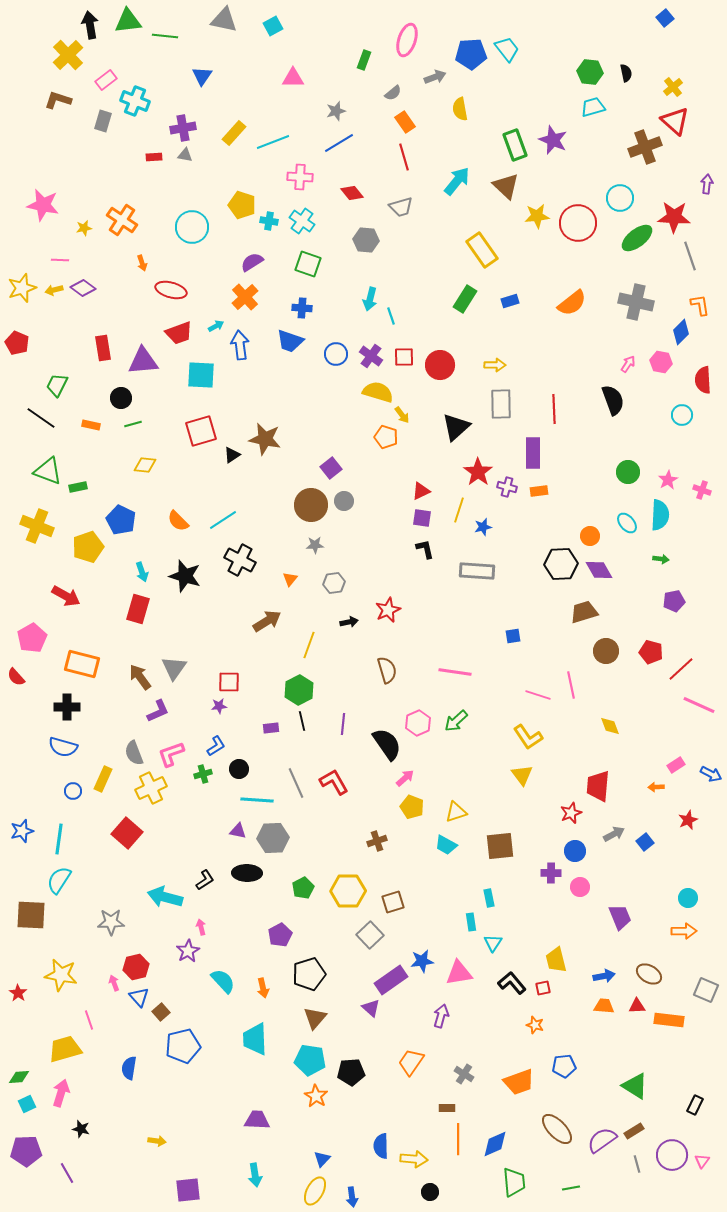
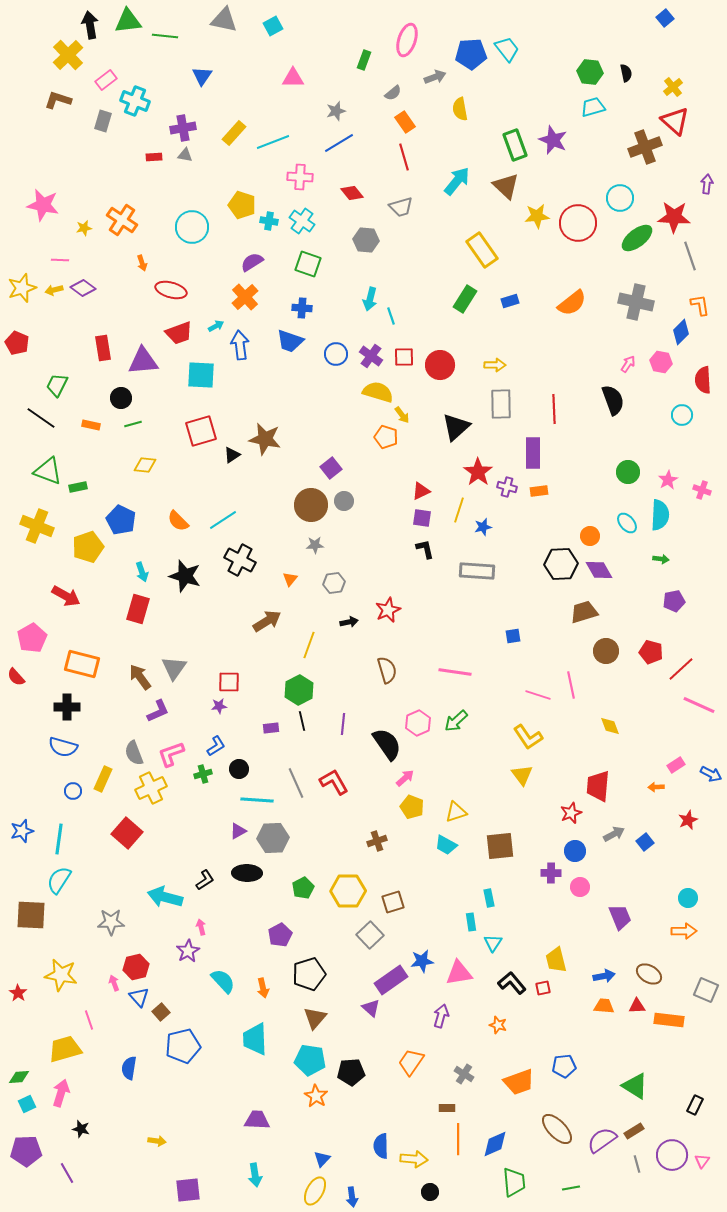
purple triangle at (238, 831): rotated 42 degrees counterclockwise
orange star at (535, 1025): moved 37 px left
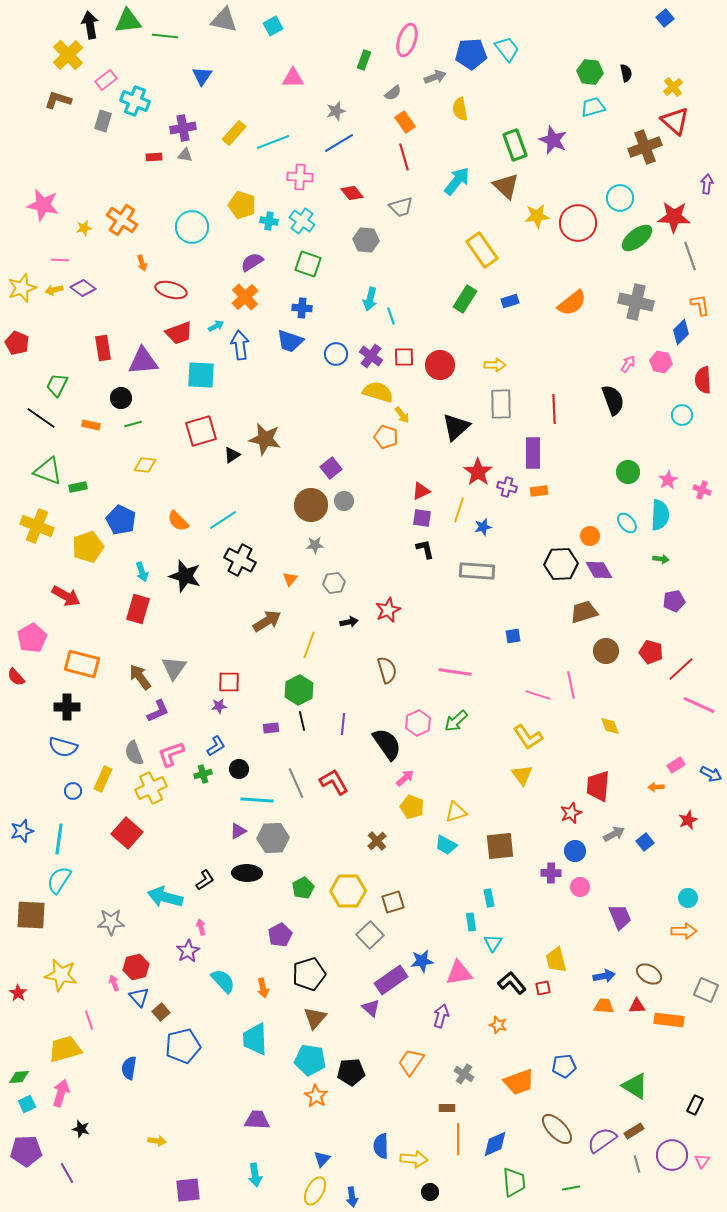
brown cross at (377, 841): rotated 24 degrees counterclockwise
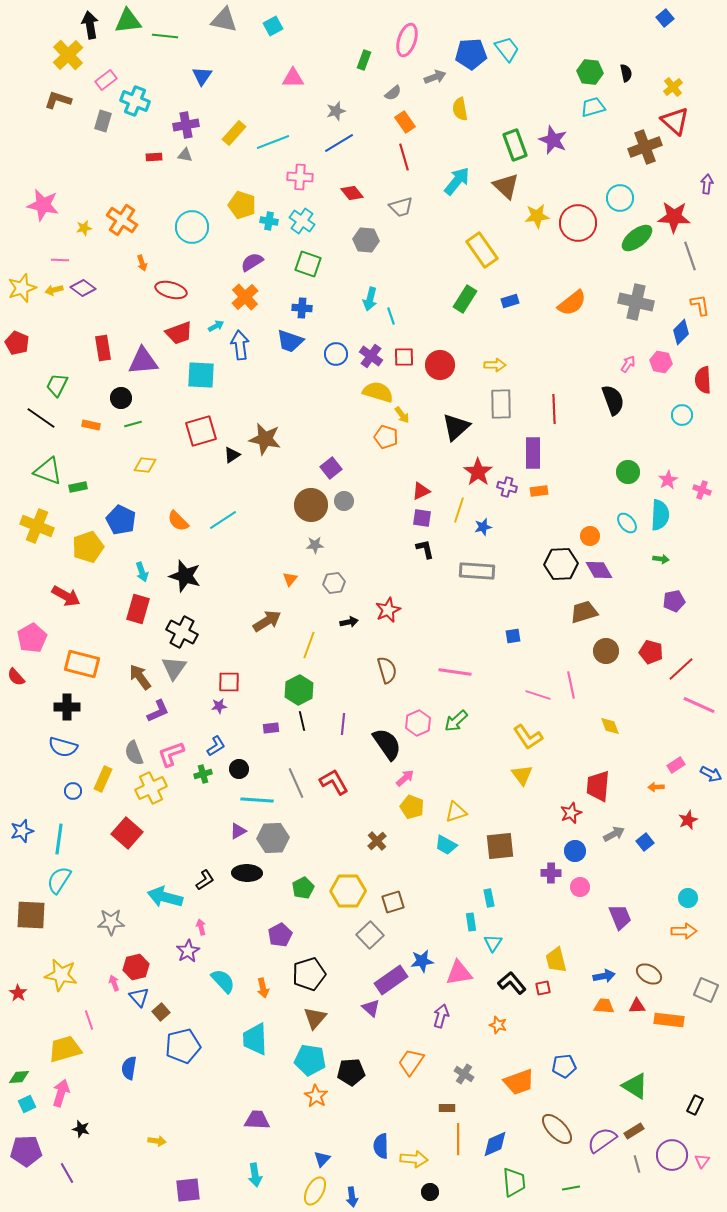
purple cross at (183, 128): moved 3 px right, 3 px up
black cross at (240, 560): moved 58 px left, 72 px down
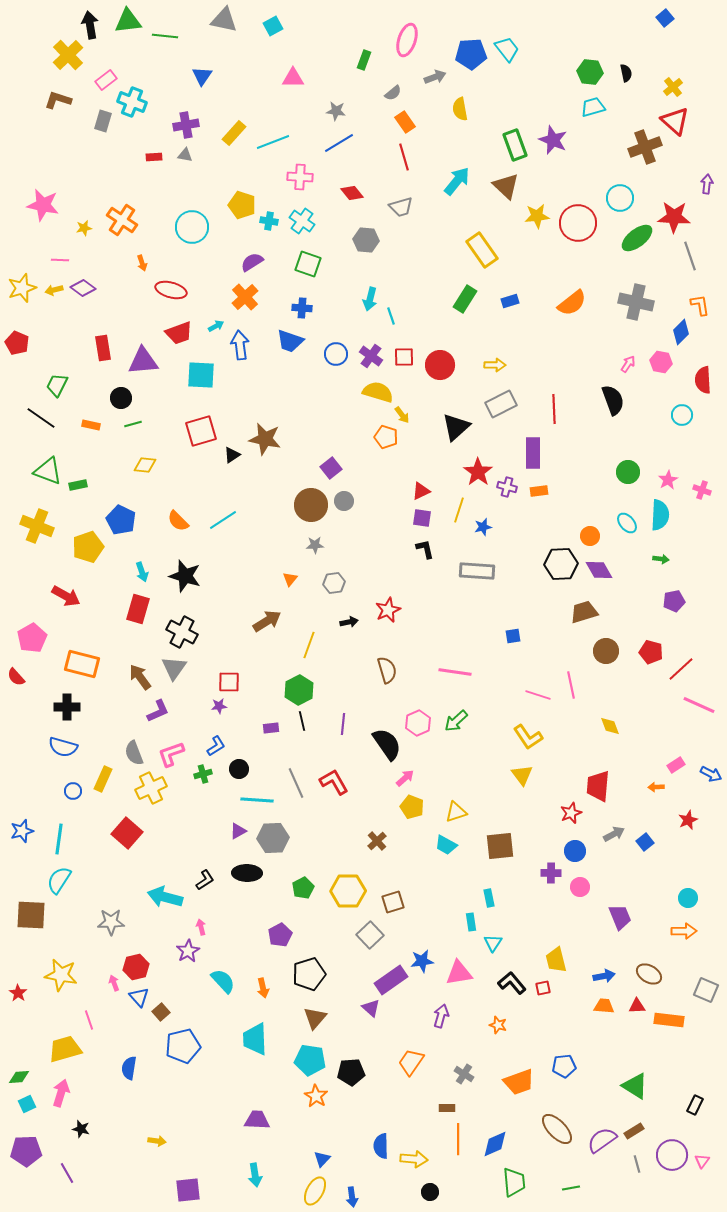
cyan cross at (135, 101): moved 3 px left, 1 px down
gray star at (336, 111): rotated 24 degrees clockwise
gray rectangle at (501, 404): rotated 64 degrees clockwise
green rectangle at (78, 487): moved 2 px up
